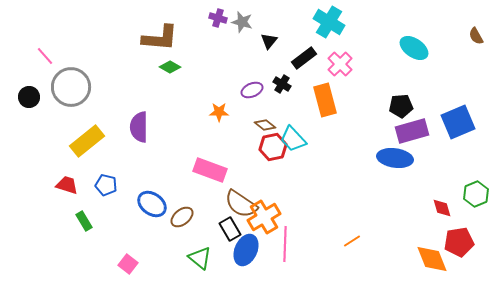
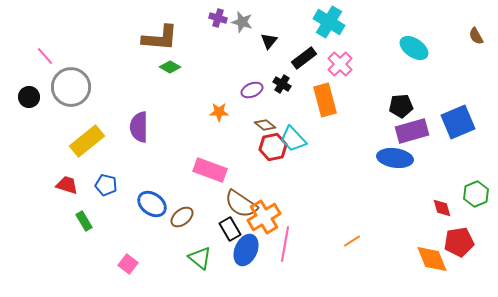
pink line at (285, 244): rotated 8 degrees clockwise
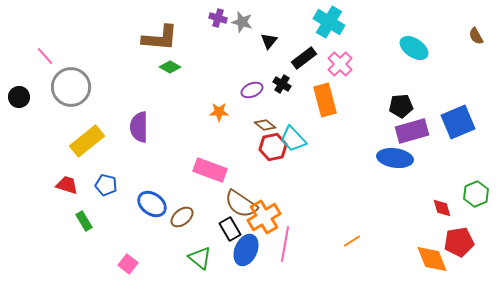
black circle at (29, 97): moved 10 px left
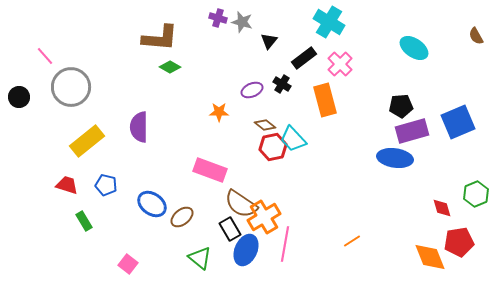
orange diamond at (432, 259): moved 2 px left, 2 px up
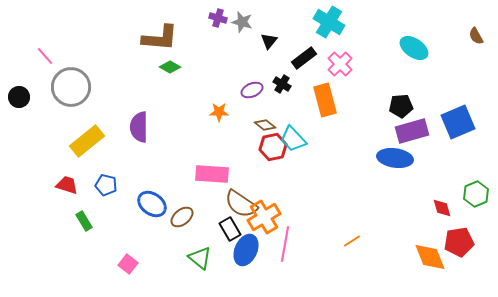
pink rectangle at (210, 170): moved 2 px right, 4 px down; rotated 16 degrees counterclockwise
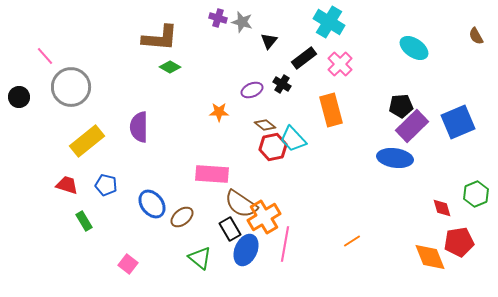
orange rectangle at (325, 100): moved 6 px right, 10 px down
purple rectangle at (412, 131): moved 5 px up; rotated 28 degrees counterclockwise
blue ellipse at (152, 204): rotated 16 degrees clockwise
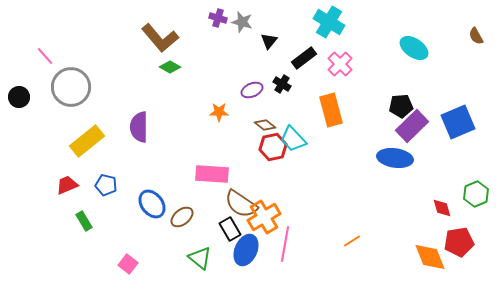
brown L-shape at (160, 38): rotated 45 degrees clockwise
red trapezoid at (67, 185): rotated 40 degrees counterclockwise
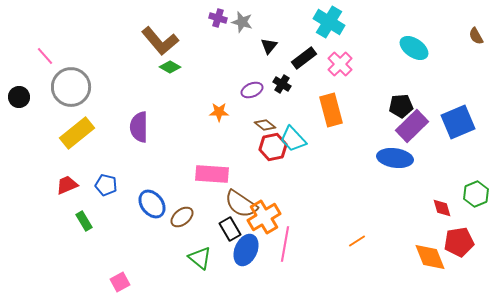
brown L-shape at (160, 38): moved 3 px down
black triangle at (269, 41): moved 5 px down
yellow rectangle at (87, 141): moved 10 px left, 8 px up
orange line at (352, 241): moved 5 px right
pink square at (128, 264): moved 8 px left, 18 px down; rotated 24 degrees clockwise
